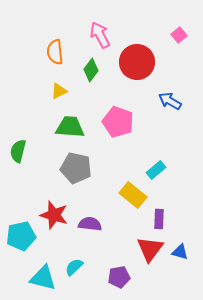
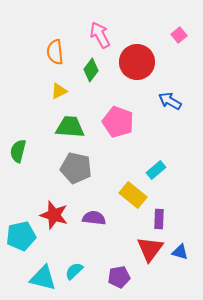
purple semicircle: moved 4 px right, 6 px up
cyan semicircle: moved 4 px down
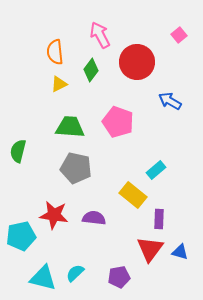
yellow triangle: moved 7 px up
red star: rotated 8 degrees counterclockwise
cyan semicircle: moved 1 px right, 2 px down
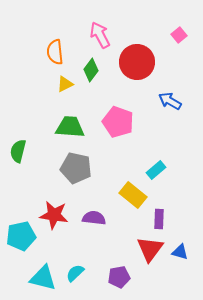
yellow triangle: moved 6 px right
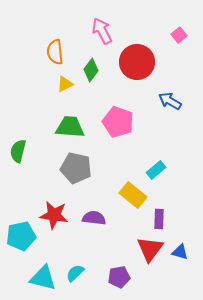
pink arrow: moved 2 px right, 4 px up
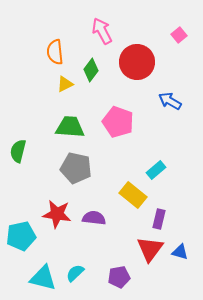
red star: moved 3 px right, 1 px up
purple rectangle: rotated 12 degrees clockwise
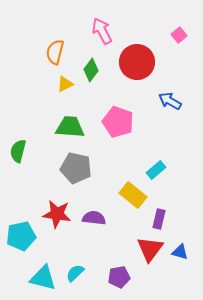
orange semicircle: rotated 20 degrees clockwise
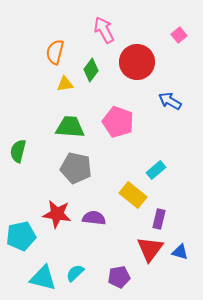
pink arrow: moved 2 px right, 1 px up
yellow triangle: rotated 18 degrees clockwise
